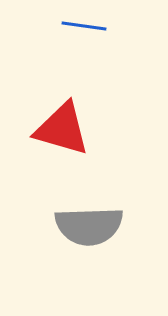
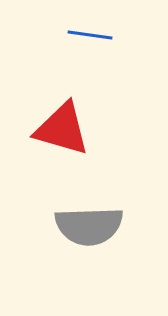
blue line: moved 6 px right, 9 px down
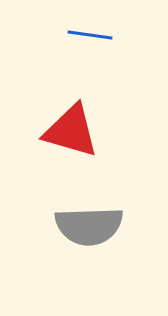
red triangle: moved 9 px right, 2 px down
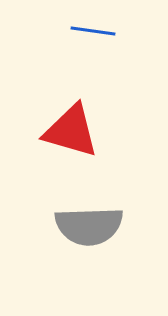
blue line: moved 3 px right, 4 px up
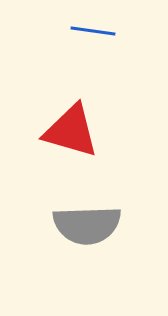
gray semicircle: moved 2 px left, 1 px up
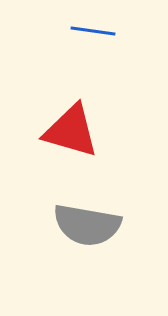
gray semicircle: rotated 12 degrees clockwise
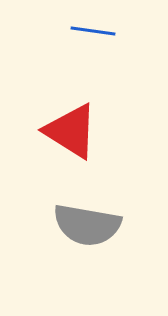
red triangle: rotated 16 degrees clockwise
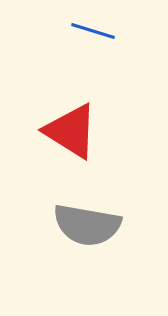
blue line: rotated 9 degrees clockwise
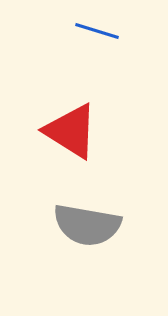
blue line: moved 4 px right
